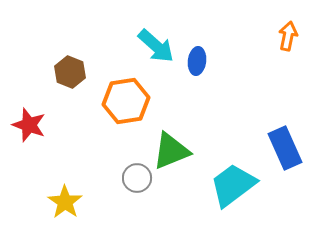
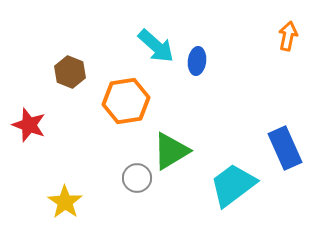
green triangle: rotated 9 degrees counterclockwise
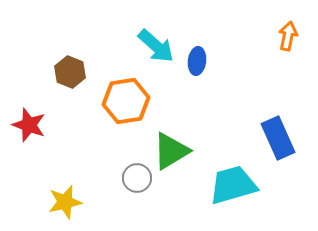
blue rectangle: moved 7 px left, 10 px up
cyan trapezoid: rotated 21 degrees clockwise
yellow star: rotated 24 degrees clockwise
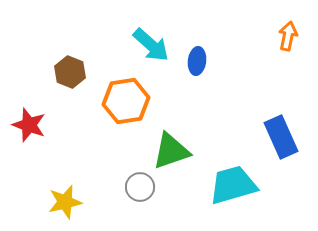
cyan arrow: moved 5 px left, 1 px up
blue rectangle: moved 3 px right, 1 px up
green triangle: rotated 12 degrees clockwise
gray circle: moved 3 px right, 9 px down
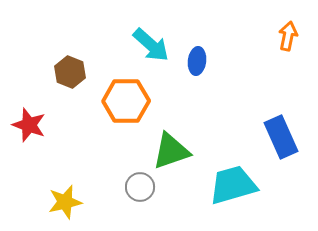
orange hexagon: rotated 9 degrees clockwise
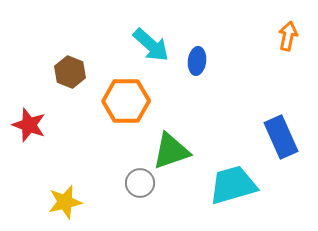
gray circle: moved 4 px up
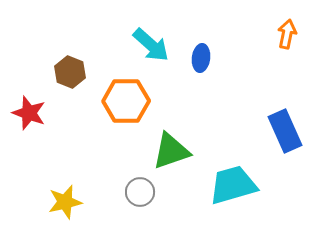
orange arrow: moved 1 px left, 2 px up
blue ellipse: moved 4 px right, 3 px up
red star: moved 12 px up
blue rectangle: moved 4 px right, 6 px up
gray circle: moved 9 px down
